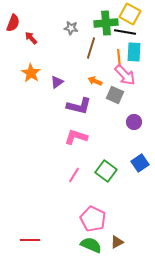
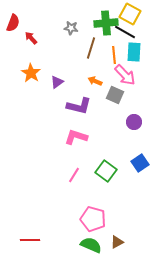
black line: rotated 20 degrees clockwise
orange line: moved 5 px left, 3 px up
pink pentagon: rotated 10 degrees counterclockwise
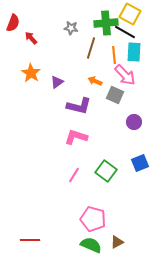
blue square: rotated 12 degrees clockwise
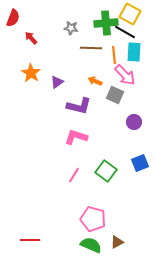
red semicircle: moved 5 px up
brown line: rotated 75 degrees clockwise
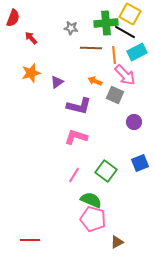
cyan rectangle: moved 3 px right; rotated 60 degrees clockwise
orange star: rotated 24 degrees clockwise
green semicircle: moved 45 px up
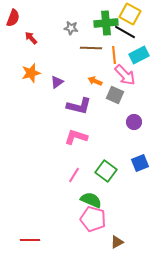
cyan rectangle: moved 2 px right, 3 px down
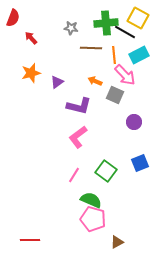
yellow square: moved 8 px right, 4 px down
pink L-shape: moved 2 px right; rotated 55 degrees counterclockwise
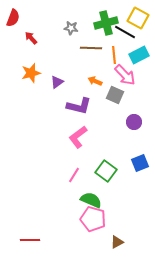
green cross: rotated 10 degrees counterclockwise
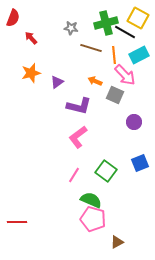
brown line: rotated 15 degrees clockwise
red line: moved 13 px left, 18 px up
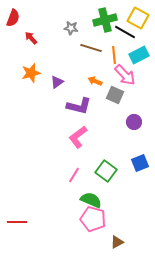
green cross: moved 1 px left, 3 px up
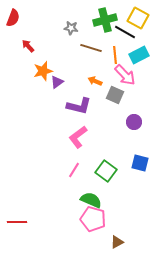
red arrow: moved 3 px left, 8 px down
orange line: moved 1 px right
orange star: moved 12 px right, 2 px up
blue square: rotated 36 degrees clockwise
pink line: moved 5 px up
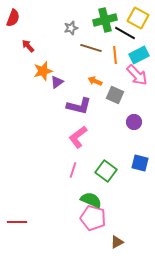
gray star: rotated 24 degrees counterclockwise
black line: moved 1 px down
pink arrow: moved 12 px right
pink line: moved 1 px left; rotated 14 degrees counterclockwise
pink pentagon: moved 1 px up
